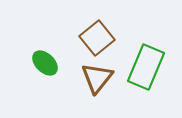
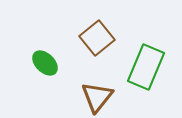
brown triangle: moved 19 px down
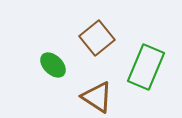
green ellipse: moved 8 px right, 2 px down
brown triangle: rotated 36 degrees counterclockwise
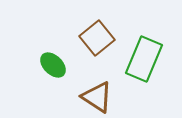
green rectangle: moved 2 px left, 8 px up
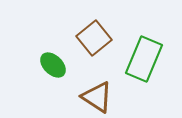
brown square: moved 3 px left
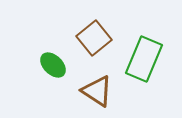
brown triangle: moved 6 px up
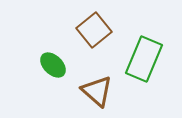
brown square: moved 8 px up
brown triangle: rotated 8 degrees clockwise
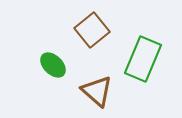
brown square: moved 2 px left
green rectangle: moved 1 px left
